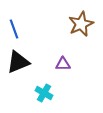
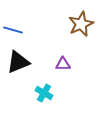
blue line: moved 1 px left, 1 px down; rotated 54 degrees counterclockwise
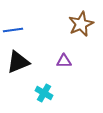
blue line: rotated 24 degrees counterclockwise
purple triangle: moved 1 px right, 3 px up
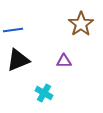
brown star: rotated 10 degrees counterclockwise
black triangle: moved 2 px up
